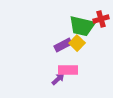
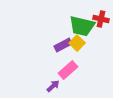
red cross: rotated 28 degrees clockwise
pink rectangle: rotated 42 degrees counterclockwise
purple arrow: moved 5 px left, 7 px down
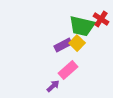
red cross: rotated 21 degrees clockwise
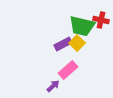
red cross: moved 1 px down; rotated 21 degrees counterclockwise
purple rectangle: moved 1 px up
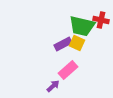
yellow square: rotated 21 degrees counterclockwise
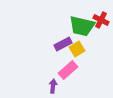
red cross: rotated 14 degrees clockwise
yellow square: moved 6 px down; rotated 35 degrees clockwise
purple arrow: rotated 40 degrees counterclockwise
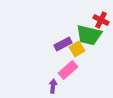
green trapezoid: moved 7 px right, 9 px down
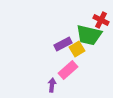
purple arrow: moved 1 px left, 1 px up
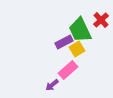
red cross: rotated 21 degrees clockwise
green trapezoid: moved 9 px left, 5 px up; rotated 52 degrees clockwise
purple rectangle: moved 1 px right, 2 px up
purple arrow: rotated 136 degrees counterclockwise
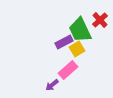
red cross: moved 1 px left
